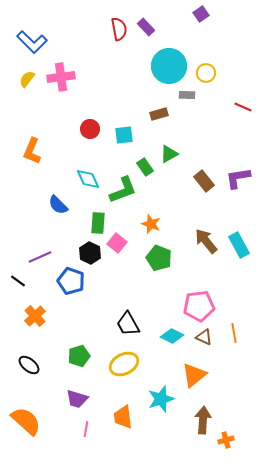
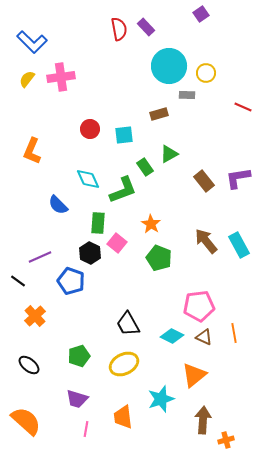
orange star at (151, 224): rotated 12 degrees clockwise
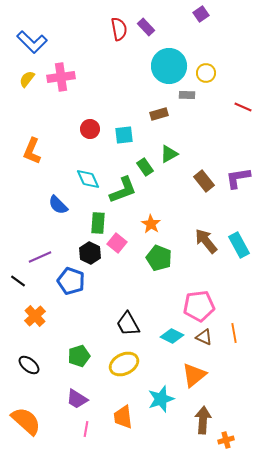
purple trapezoid at (77, 399): rotated 15 degrees clockwise
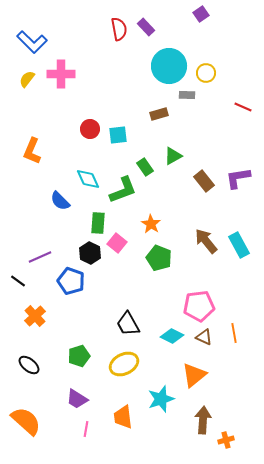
pink cross at (61, 77): moved 3 px up; rotated 8 degrees clockwise
cyan square at (124, 135): moved 6 px left
green triangle at (169, 154): moved 4 px right, 2 px down
blue semicircle at (58, 205): moved 2 px right, 4 px up
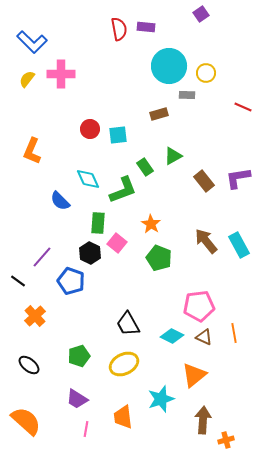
purple rectangle at (146, 27): rotated 42 degrees counterclockwise
purple line at (40, 257): moved 2 px right; rotated 25 degrees counterclockwise
